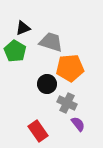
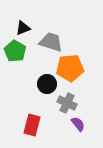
red rectangle: moved 6 px left, 6 px up; rotated 50 degrees clockwise
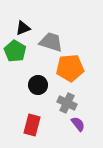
black circle: moved 9 px left, 1 px down
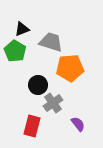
black triangle: moved 1 px left, 1 px down
gray cross: moved 14 px left; rotated 30 degrees clockwise
red rectangle: moved 1 px down
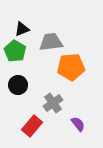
gray trapezoid: rotated 25 degrees counterclockwise
orange pentagon: moved 1 px right, 1 px up
black circle: moved 20 px left
red rectangle: rotated 25 degrees clockwise
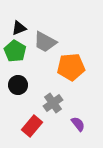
black triangle: moved 3 px left, 1 px up
gray trapezoid: moved 6 px left; rotated 145 degrees counterclockwise
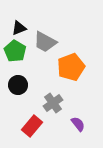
orange pentagon: rotated 16 degrees counterclockwise
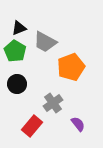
black circle: moved 1 px left, 1 px up
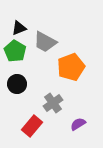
purple semicircle: rotated 84 degrees counterclockwise
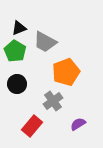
orange pentagon: moved 5 px left, 5 px down
gray cross: moved 2 px up
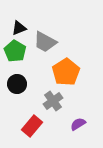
orange pentagon: rotated 12 degrees counterclockwise
